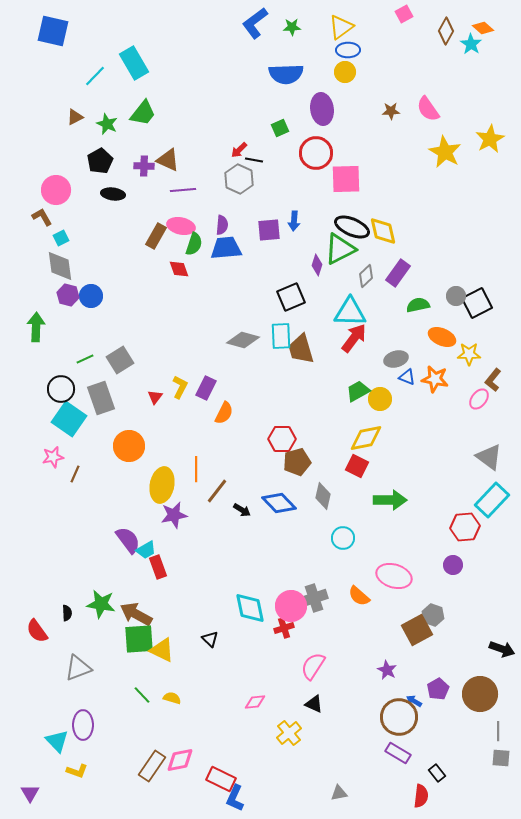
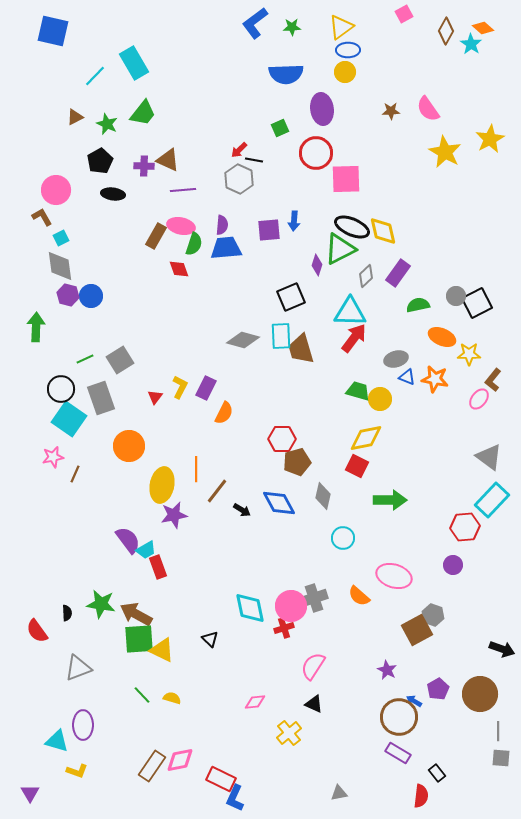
green trapezoid at (358, 391): rotated 45 degrees clockwise
blue diamond at (279, 503): rotated 16 degrees clockwise
cyan triangle at (57, 741): rotated 30 degrees counterclockwise
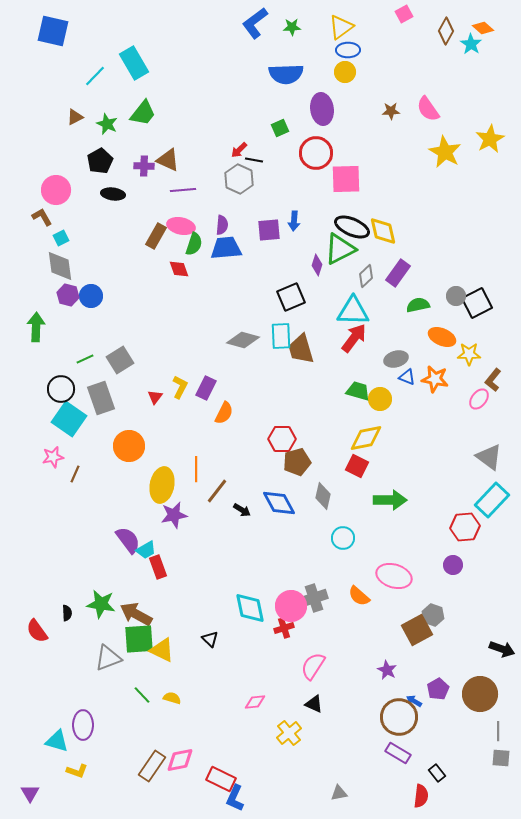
cyan triangle at (350, 312): moved 3 px right, 1 px up
gray triangle at (78, 668): moved 30 px right, 10 px up
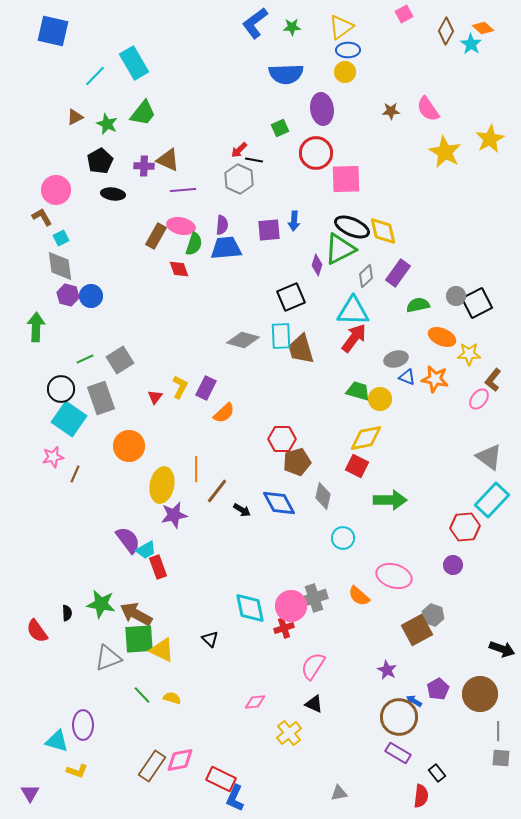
orange semicircle at (224, 413): rotated 20 degrees clockwise
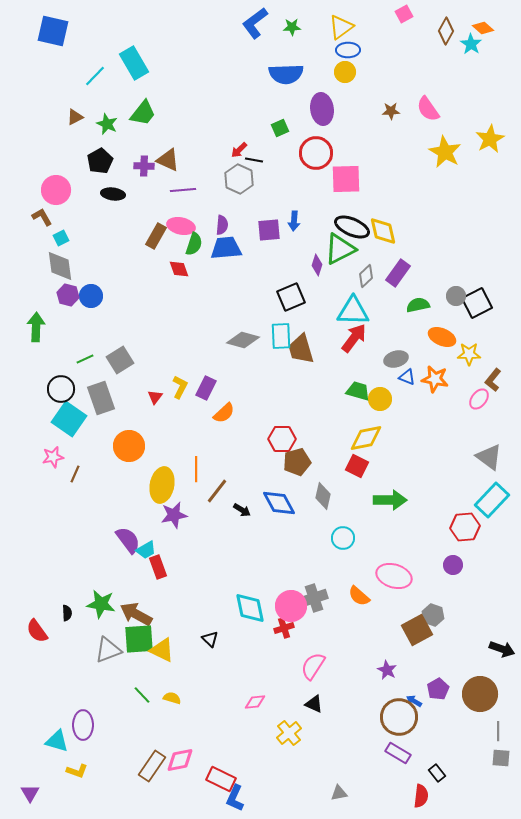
gray triangle at (108, 658): moved 8 px up
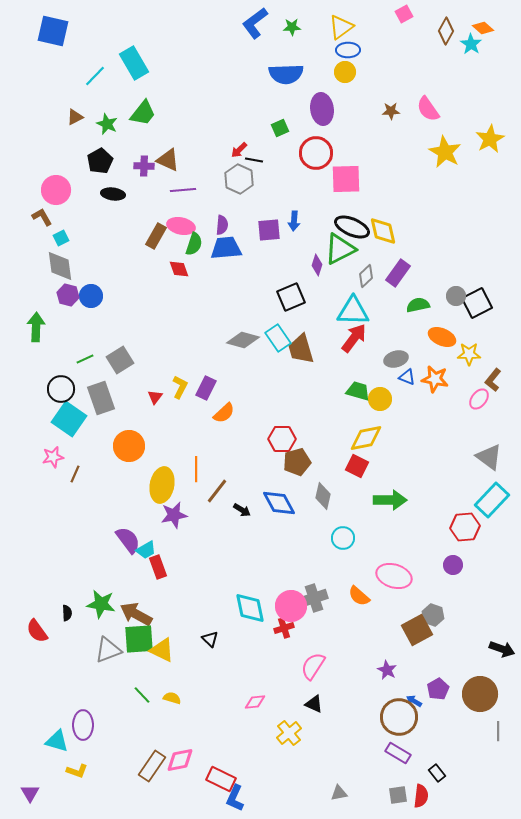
cyan rectangle at (281, 336): moved 3 px left, 2 px down; rotated 32 degrees counterclockwise
gray square at (501, 758): moved 103 px left, 37 px down; rotated 12 degrees counterclockwise
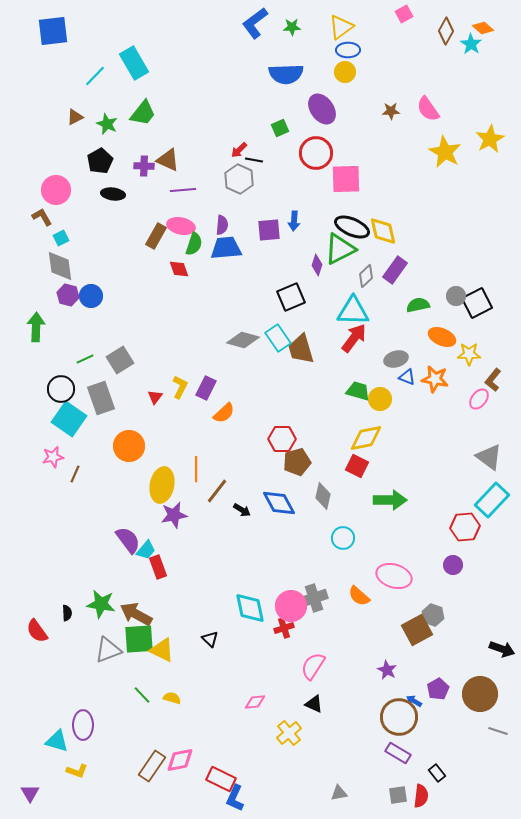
blue square at (53, 31): rotated 20 degrees counterclockwise
purple ellipse at (322, 109): rotated 28 degrees counterclockwise
purple rectangle at (398, 273): moved 3 px left, 3 px up
cyan trapezoid at (146, 550): rotated 20 degrees counterclockwise
gray line at (498, 731): rotated 72 degrees counterclockwise
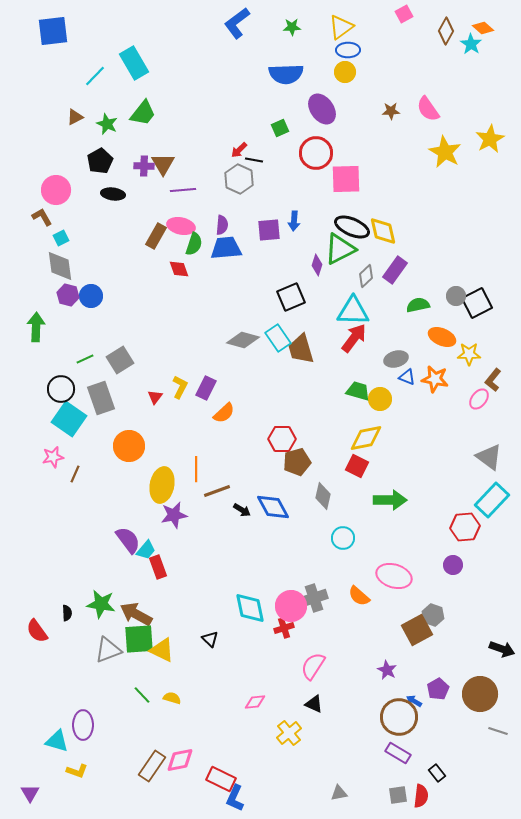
blue L-shape at (255, 23): moved 18 px left
brown triangle at (168, 160): moved 5 px left, 4 px down; rotated 35 degrees clockwise
brown line at (217, 491): rotated 32 degrees clockwise
blue diamond at (279, 503): moved 6 px left, 4 px down
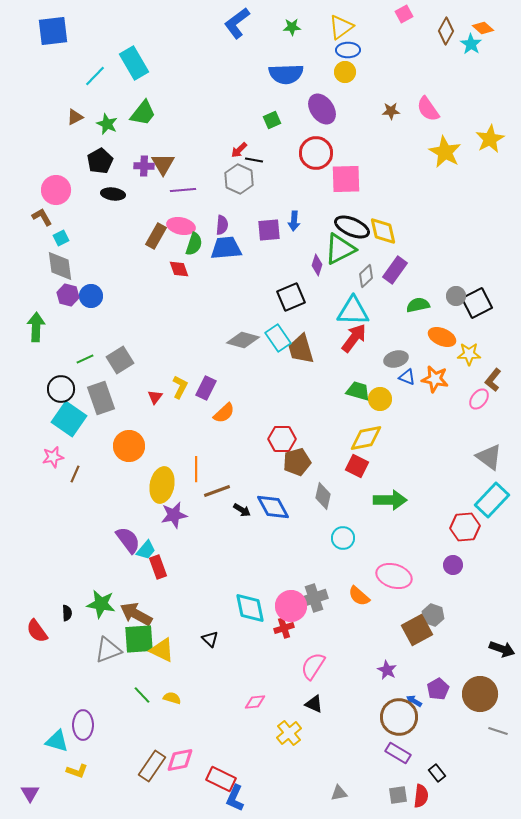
green square at (280, 128): moved 8 px left, 8 px up
